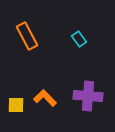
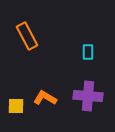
cyan rectangle: moved 9 px right, 13 px down; rotated 35 degrees clockwise
orange L-shape: rotated 15 degrees counterclockwise
yellow square: moved 1 px down
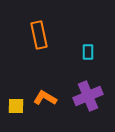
orange rectangle: moved 12 px right, 1 px up; rotated 16 degrees clockwise
purple cross: rotated 28 degrees counterclockwise
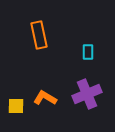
purple cross: moved 1 px left, 2 px up
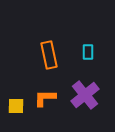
orange rectangle: moved 10 px right, 20 px down
purple cross: moved 2 px left, 1 px down; rotated 16 degrees counterclockwise
orange L-shape: rotated 30 degrees counterclockwise
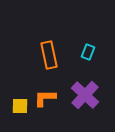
cyan rectangle: rotated 21 degrees clockwise
purple cross: rotated 8 degrees counterclockwise
yellow square: moved 4 px right
